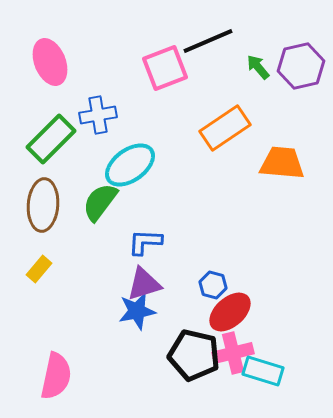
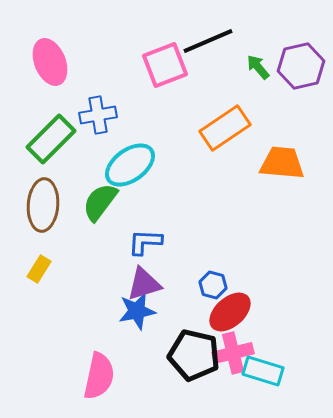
pink square: moved 3 px up
yellow rectangle: rotated 8 degrees counterclockwise
pink semicircle: moved 43 px right
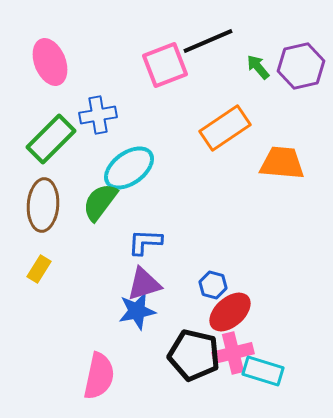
cyan ellipse: moved 1 px left, 3 px down
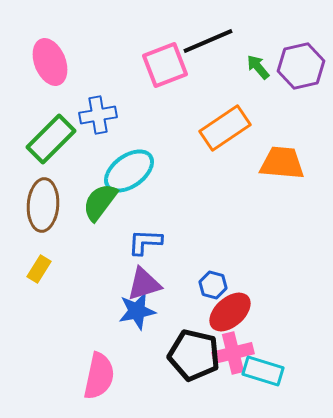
cyan ellipse: moved 3 px down
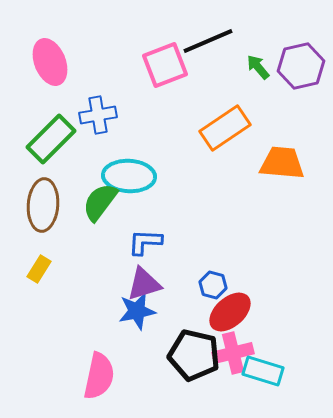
cyan ellipse: moved 5 px down; rotated 39 degrees clockwise
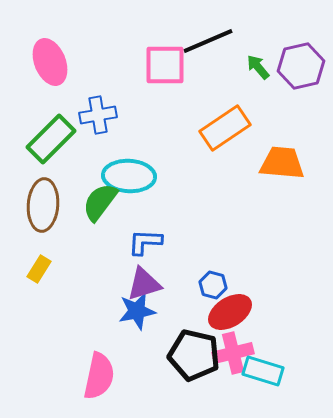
pink square: rotated 21 degrees clockwise
red ellipse: rotated 9 degrees clockwise
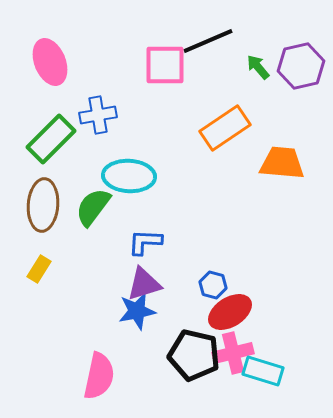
green semicircle: moved 7 px left, 5 px down
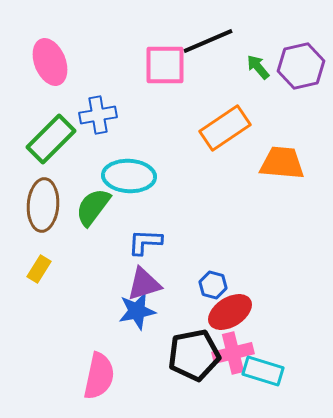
black pentagon: rotated 24 degrees counterclockwise
